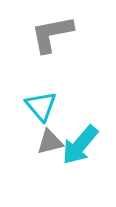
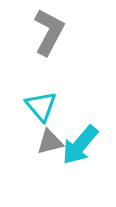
gray L-shape: moved 3 px left, 2 px up; rotated 129 degrees clockwise
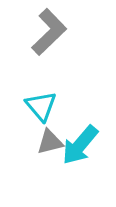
gray L-shape: rotated 18 degrees clockwise
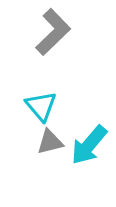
gray L-shape: moved 4 px right
cyan arrow: moved 9 px right
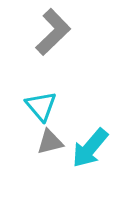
cyan arrow: moved 1 px right, 3 px down
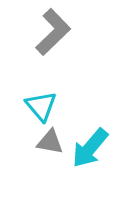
gray triangle: rotated 24 degrees clockwise
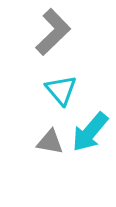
cyan triangle: moved 20 px right, 16 px up
cyan arrow: moved 16 px up
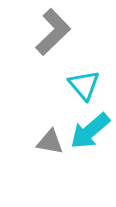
cyan triangle: moved 23 px right, 5 px up
cyan arrow: moved 1 px up; rotated 9 degrees clockwise
